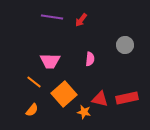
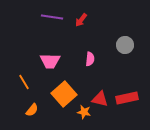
orange line: moved 10 px left; rotated 21 degrees clockwise
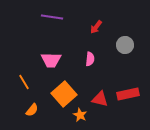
red arrow: moved 15 px right, 7 px down
pink trapezoid: moved 1 px right, 1 px up
red rectangle: moved 1 px right, 4 px up
orange star: moved 4 px left, 3 px down; rotated 16 degrees clockwise
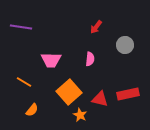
purple line: moved 31 px left, 10 px down
orange line: rotated 28 degrees counterclockwise
orange square: moved 5 px right, 2 px up
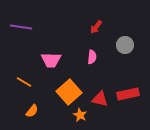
pink semicircle: moved 2 px right, 2 px up
orange semicircle: moved 1 px down
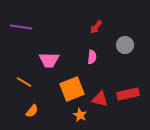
pink trapezoid: moved 2 px left
orange square: moved 3 px right, 3 px up; rotated 20 degrees clockwise
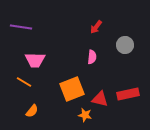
pink trapezoid: moved 14 px left
orange star: moved 5 px right; rotated 16 degrees counterclockwise
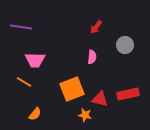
orange semicircle: moved 3 px right, 3 px down
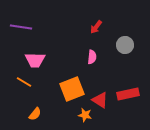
red triangle: moved 1 px down; rotated 18 degrees clockwise
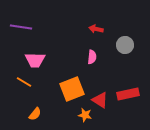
red arrow: moved 2 px down; rotated 64 degrees clockwise
